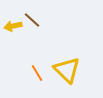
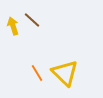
yellow arrow: rotated 84 degrees clockwise
yellow triangle: moved 2 px left, 3 px down
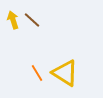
yellow arrow: moved 6 px up
yellow triangle: rotated 12 degrees counterclockwise
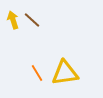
yellow triangle: rotated 40 degrees counterclockwise
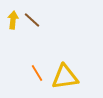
yellow arrow: rotated 24 degrees clockwise
yellow triangle: moved 4 px down
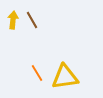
brown line: rotated 18 degrees clockwise
